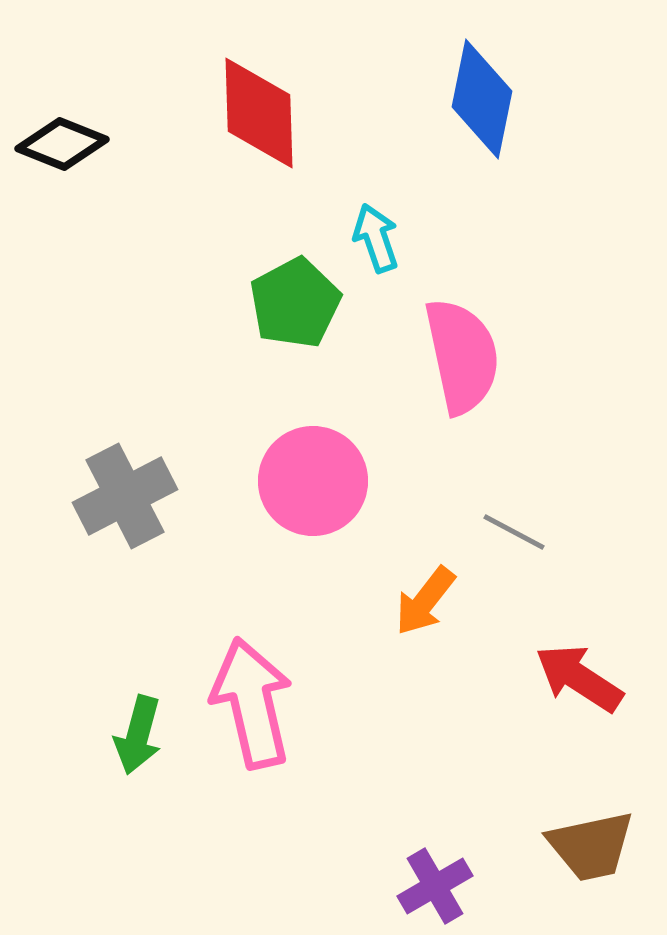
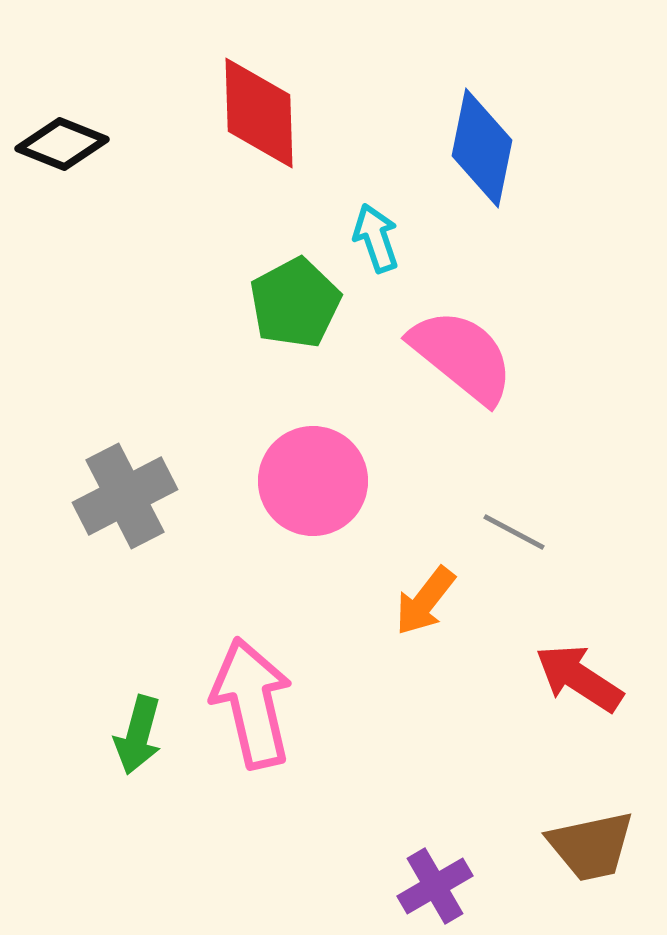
blue diamond: moved 49 px down
pink semicircle: rotated 39 degrees counterclockwise
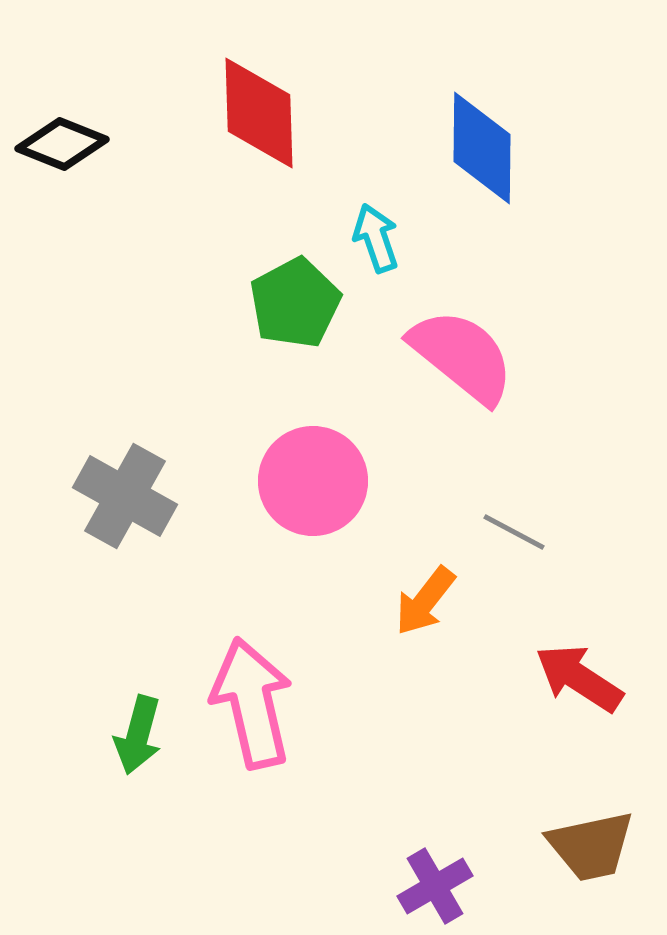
blue diamond: rotated 11 degrees counterclockwise
gray cross: rotated 34 degrees counterclockwise
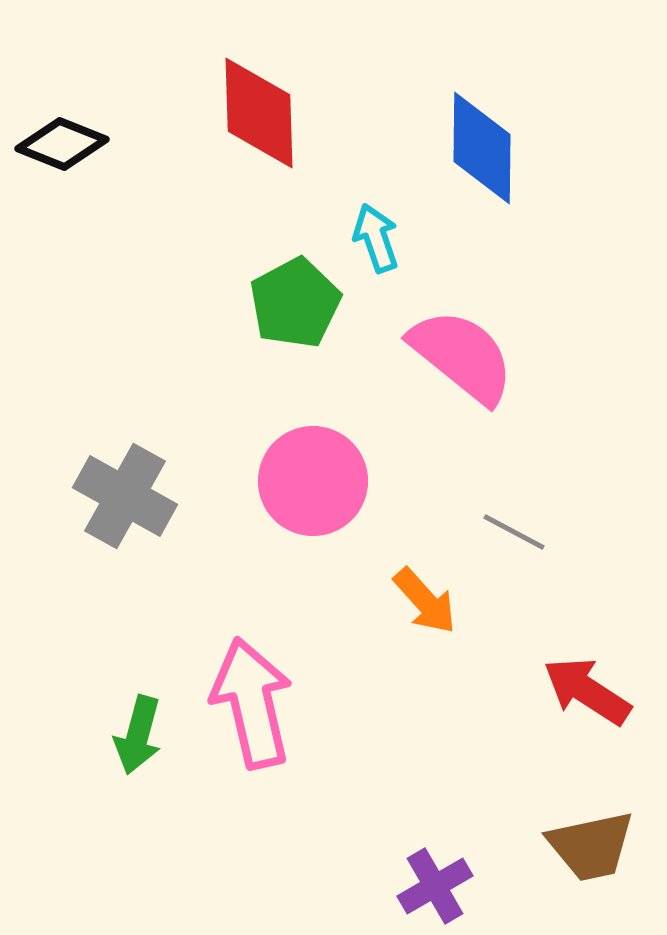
orange arrow: rotated 80 degrees counterclockwise
red arrow: moved 8 px right, 13 px down
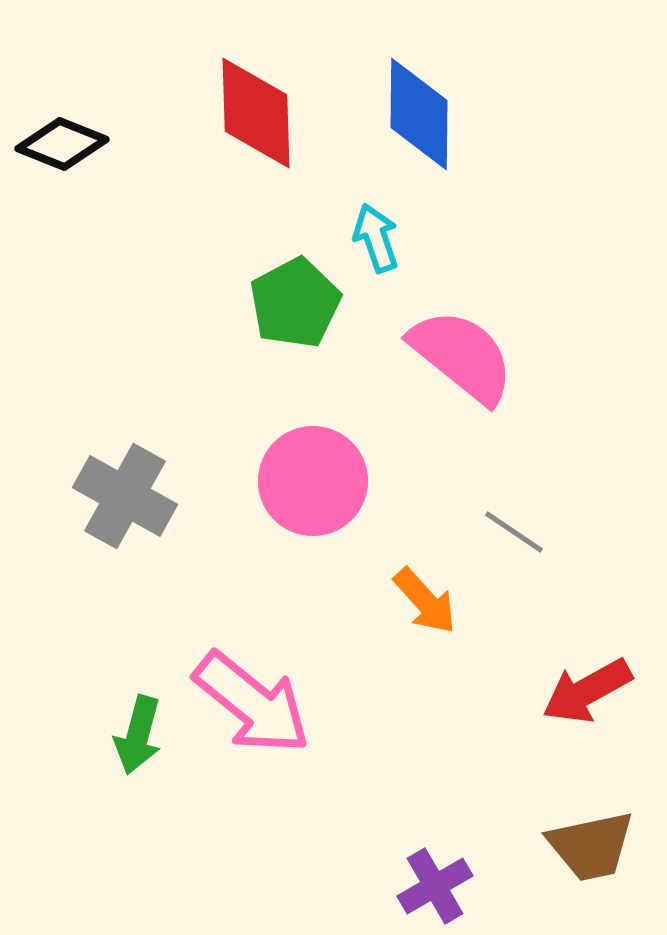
red diamond: moved 3 px left
blue diamond: moved 63 px left, 34 px up
gray line: rotated 6 degrees clockwise
red arrow: rotated 62 degrees counterclockwise
pink arrow: rotated 142 degrees clockwise
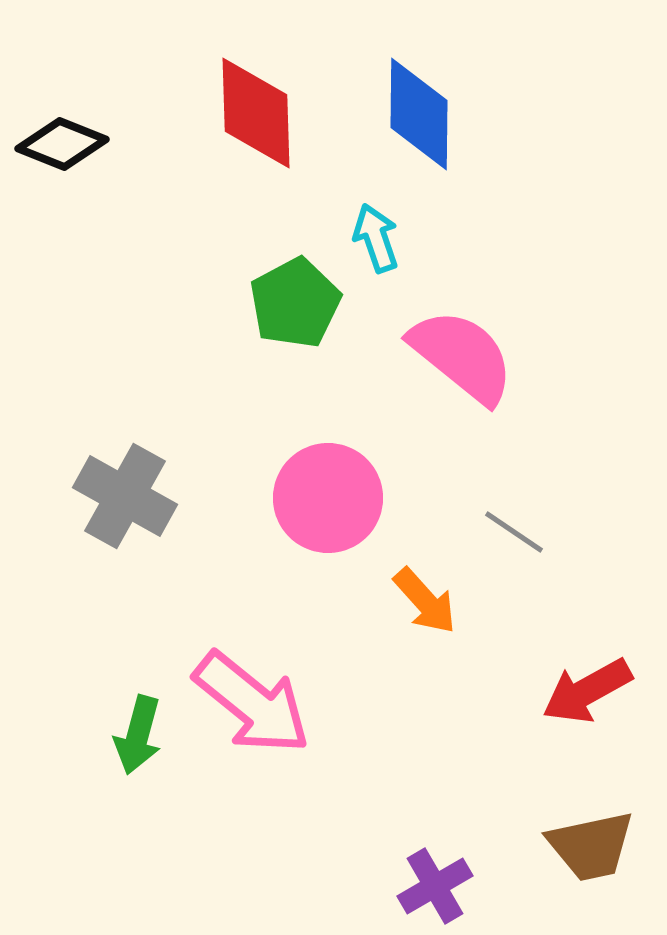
pink circle: moved 15 px right, 17 px down
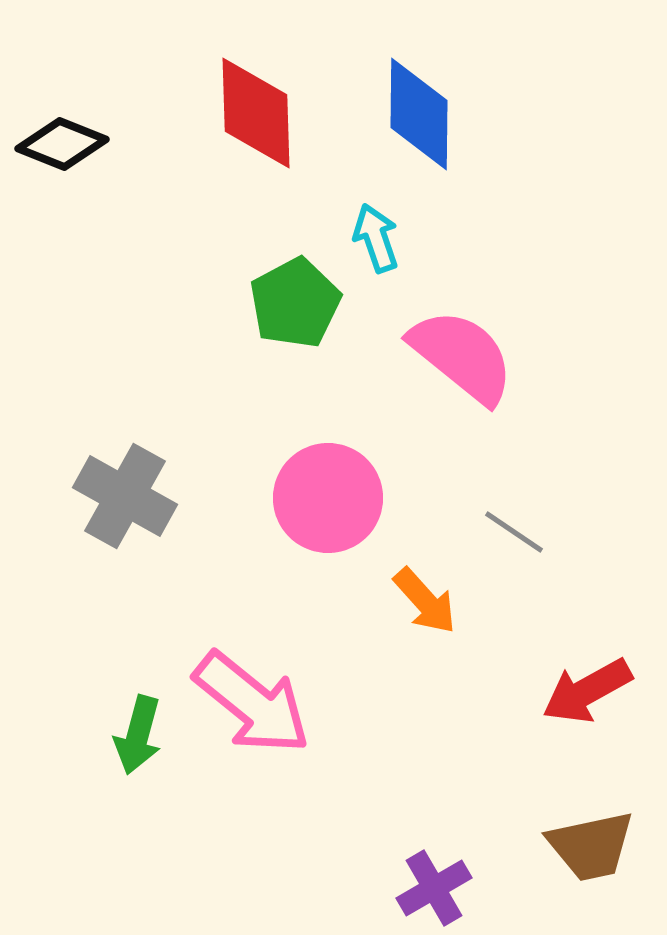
purple cross: moved 1 px left, 2 px down
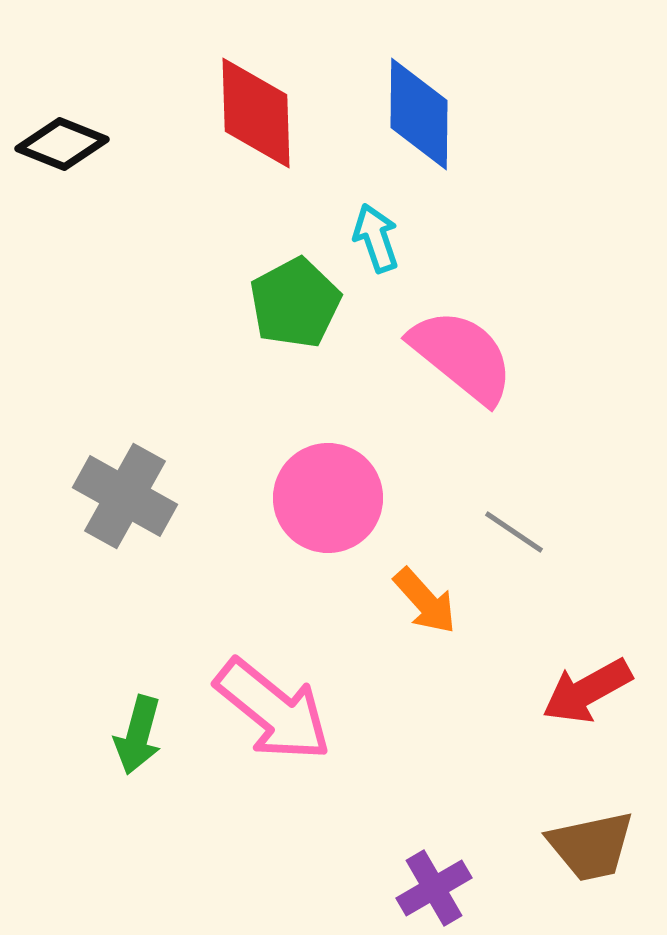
pink arrow: moved 21 px right, 7 px down
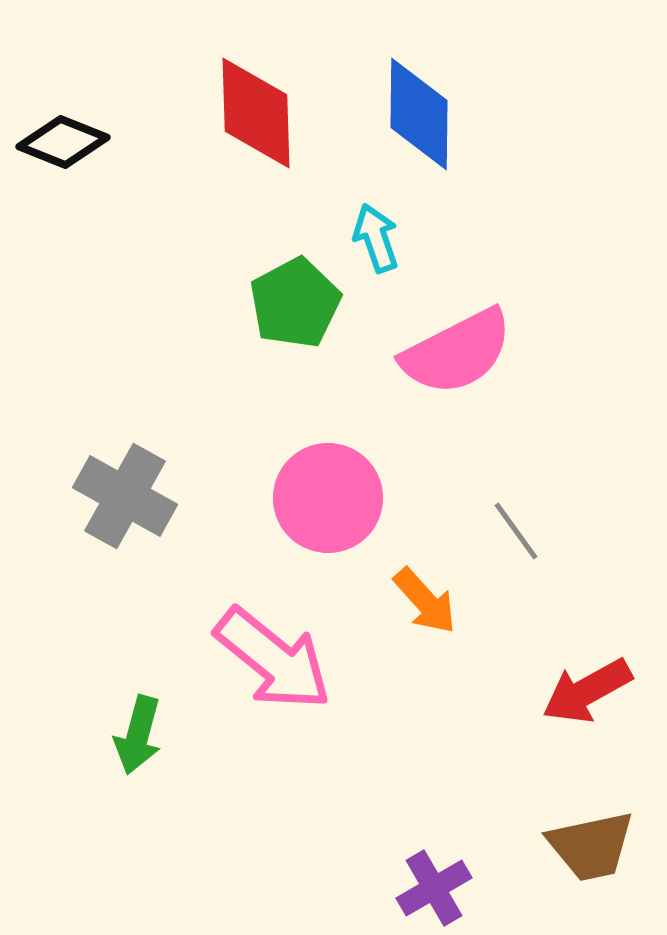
black diamond: moved 1 px right, 2 px up
pink semicircle: moved 5 px left, 4 px up; rotated 114 degrees clockwise
gray line: moved 2 px right, 1 px up; rotated 20 degrees clockwise
pink arrow: moved 51 px up
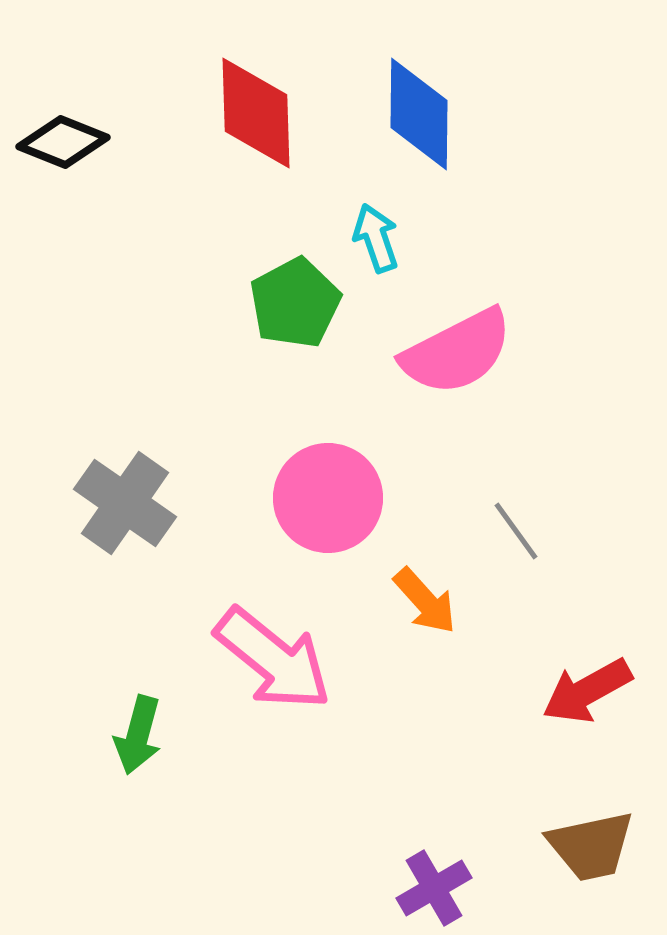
gray cross: moved 7 px down; rotated 6 degrees clockwise
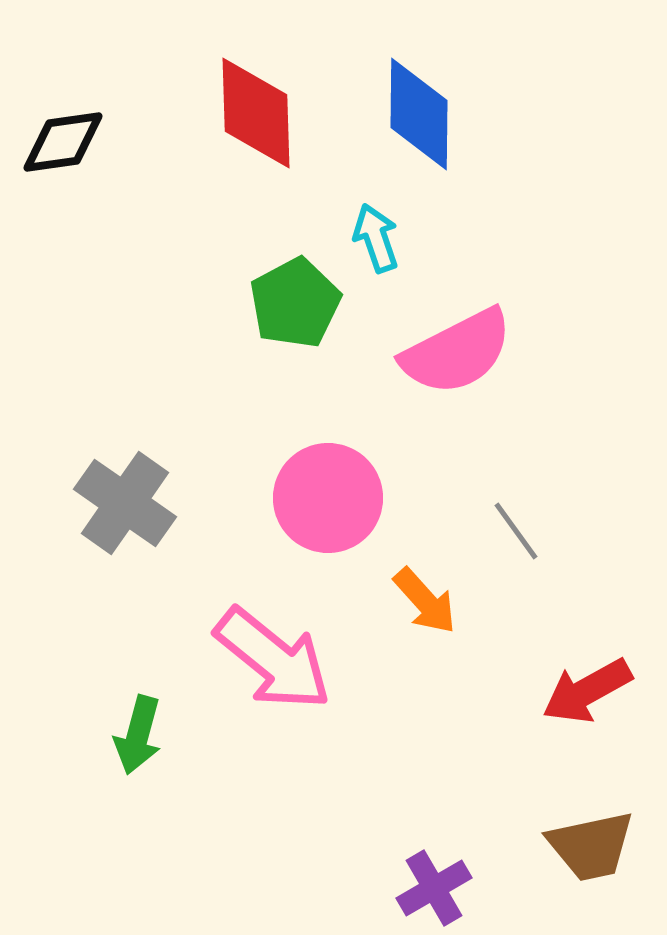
black diamond: rotated 30 degrees counterclockwise
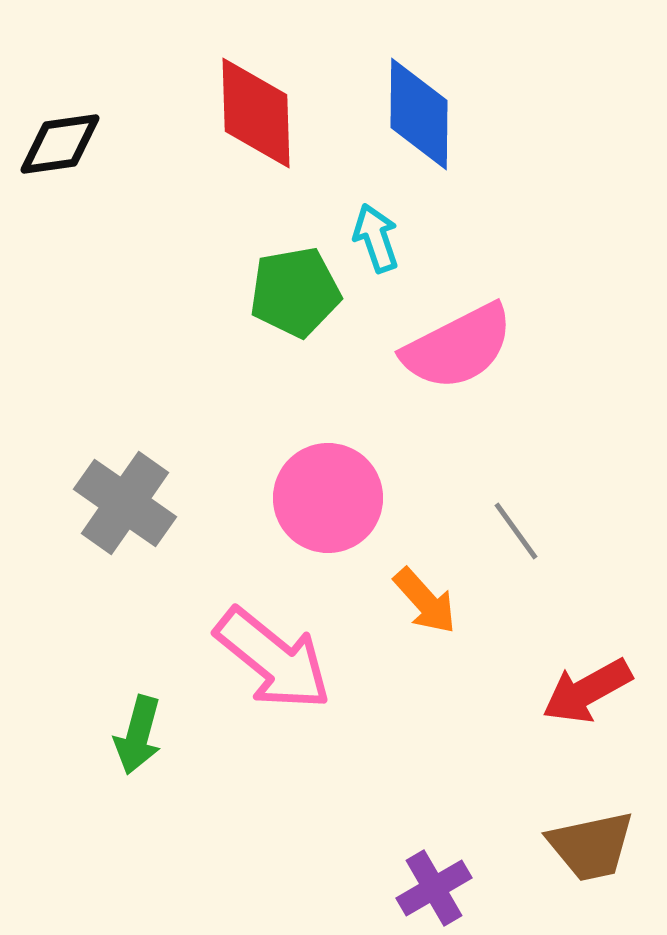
black diamond: moved 3 px left, 2 px down
green pentagon: moved 11 px up; rotated 18 degrees clockwise
pink semicircle: moved 1 px right, 5 px up
